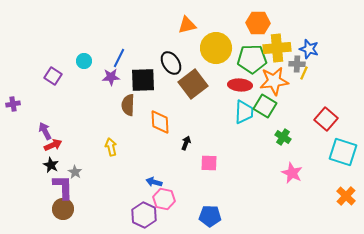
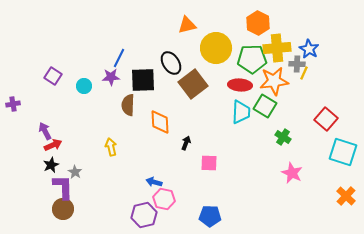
orange hexagon: rotated 25 degrees clockwise
blue star: rotated 12 degrees clockwise
cyan circle: moved 25 px down
cyan trapezoid: moved 3 px left
black star: rotated 21 degrees clockwise
purple hexagon: rotated 20 degrees clockwise
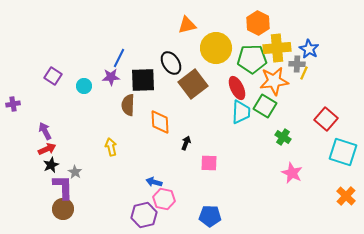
red ellipse: moved 3 px left, 3 px down; rotated 60 degrees clockwise
red arrow: moved 6 px left, 4 px down
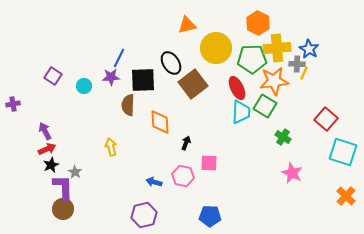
pink hexagon: moved 19 px right, 23 px up
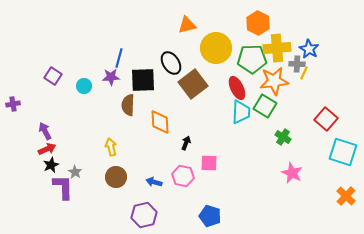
blue line: rotated 12 degrees counterclockwise
brown circle: moved 53 px right, 32 px up
blue pentagon: rotated 15 degrees clockwise
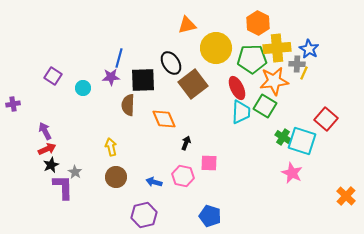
cyan circle: moved 1 px left, 2 px down
orange diamond: moved 4 px right, 3 px up; rotated 20 degrees counterclockwise
cyan square: moved 41 px left, 11 px up
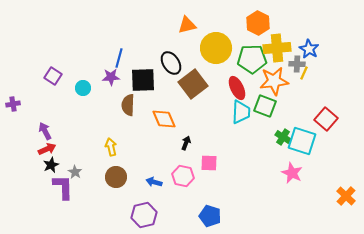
green square: rotated 10 degrees counterclockwise
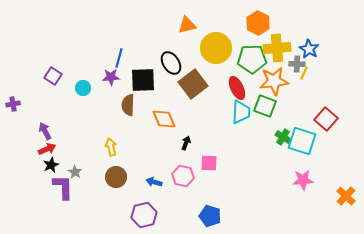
pink star: moved 11 px right, 7 px down; rotated 30 degrees counterclockwise
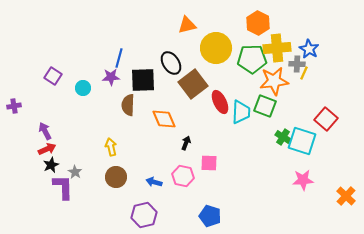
red ellipse: moved 17 px left, 14 px down
purple cross: moved 1 px right, 2 px down
